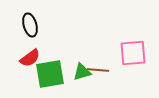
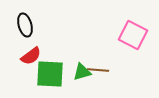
black ellipse: moved 5 px left
pink square: moved 18 px up; rotated 32 degrees clockwise
red semicircle: moved 1 px right, 2 px up
green square: rotated 12 degrees clockwise
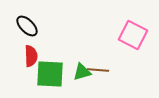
black ellipse: moved 2 px right, 1 px down; rotated 30 degrees counterclockwise
red semicircle: rotated 55 degrees counterclockwise
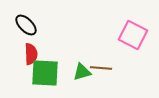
black ellipse: moved 1 px left, 1 px up
red semicircle: moved 2 px up
brown line: moved 3 px right, 2 px up
green square: moved 5 px left, 1 px up
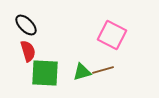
pink square: moved 21 px left
red semicircle: moved 3 px left, 3 px up; rotated 15 degrees counterclockwise
brown line: moved 2 px right, 2 px down; rotated 20 degrees counterclockwise
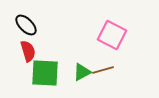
green triangle: rotated 12 degrees counterclockwise
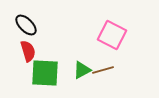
green triangle: moved 2 px up
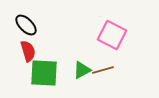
green square: moved 1 px left
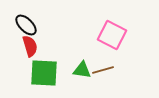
red semicircle: moved 2 px right, 5 px up
green triangle: rotated 36 degrees clockwise
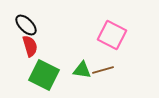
green square: moved 2 px down; rotated 24 degrees clockwise
